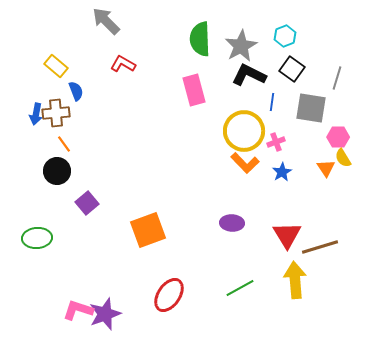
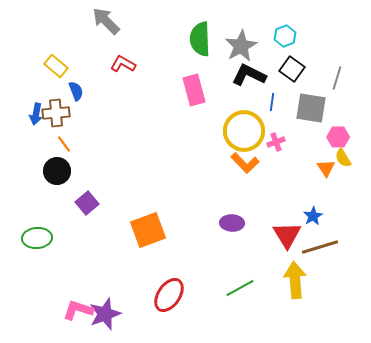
blue star: moved 31 px right, 44 px down
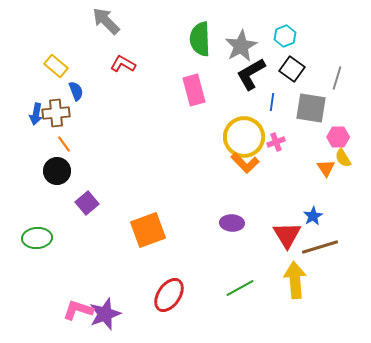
black L-shape: moved 2 px right, 1 px up; rotated 56 degrees counterclockwise
yellow circle: moved 6 px down
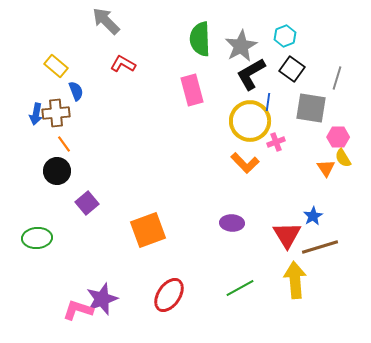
pink rectangle: moved 2 px left
blue line: moved 4 px left
yellow circle: moved 6 px right, 16 px up
purple star: moved 3 px left, 15 px up
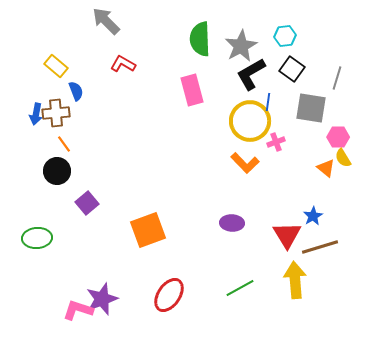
cyan hexagon: rotated 15 degrees clockwise
orange triangle: rotated 18 degrees counterclockwise
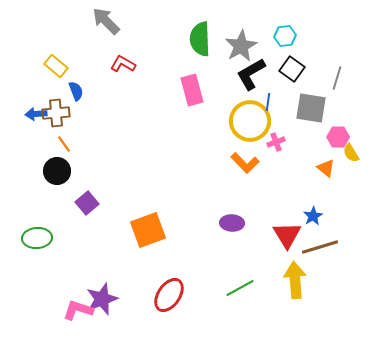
blue arrow: rotated 75 degrees clockwise
yellow semicircle: moved 8 px right, 5 px up
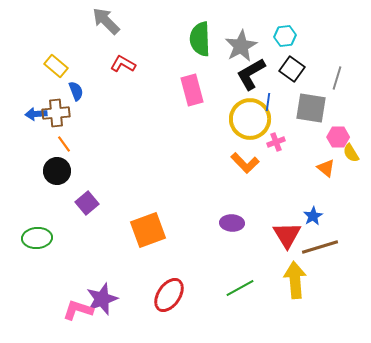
yellow circle: moved 2 px up
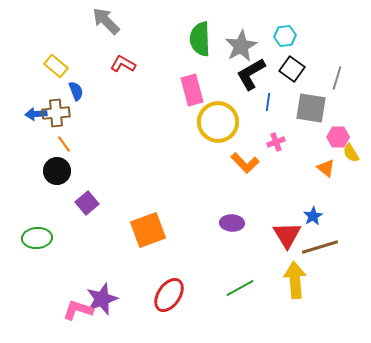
yellow circle: moved 32 px left, 3 px down
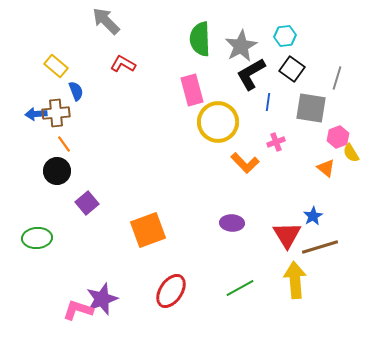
pink hexagon: rotated 20 degrees counterclockwise
red ellipse: moved 2 px right, 4 px up
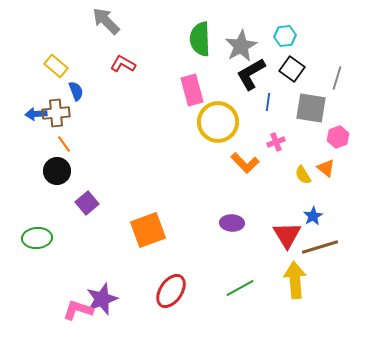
yellow semicircle: moved 48 px left, 22 px down
